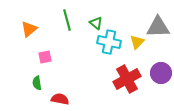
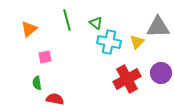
red semicircle: moved 5 px left
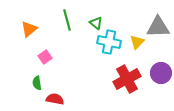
pink square: rotated 24 degrees counterclockwise
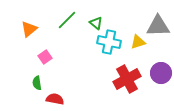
green line: rotated 60 degrees clockwise
gray triangle: moved 1 px up
yellow triangle: moved 1 px right; rotated 28 degrees clockwise
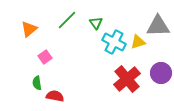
green triangle: rotated 16 degrees clockwise
cyan cross: moved 5 px right; rotated 15 degrees clockwise
red cross: rotated 12 degrees counterclockwise
red semicircle: moved 3 px up
